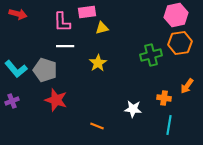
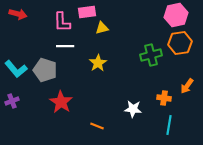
red star: moved 5 px right, 2 px down; rotated 15 degrees clockwise
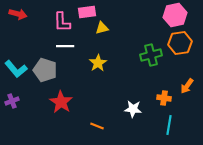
pink hexagon: moved 1 px left
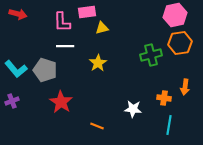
orange arrow: moved 2 px left, 1 px down; rotated 28 degrees counterclockwise
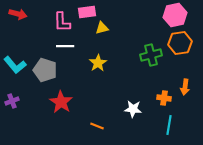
cyan L-shape: moved 1 px left, 4 px up
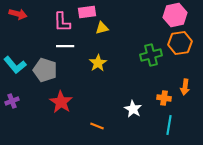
white star: rotated 24 degrees clockwise
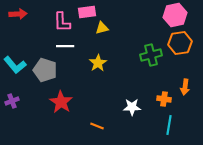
red arrow: rotated 18 degrees counterclockwise
orange cross: moved 1 px down
white star: moved 1 px left, 2 px up; rotated 30 degrees counterclockwise
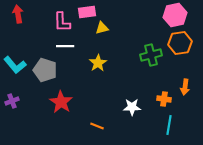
red arrow: rotated 96 degrees counterclockwise
